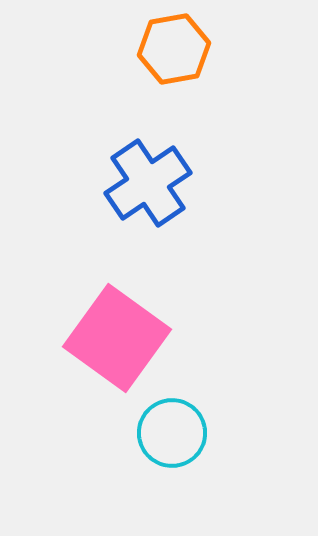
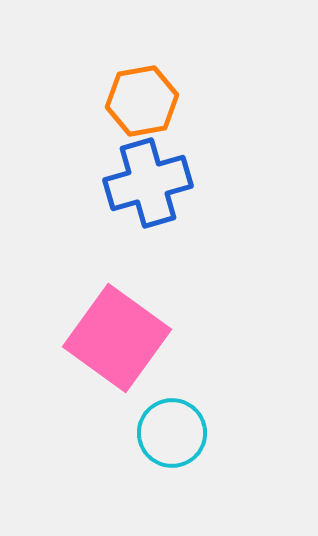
orange hexagon: moved 32 px left, 52 px down
blue cross: rotated 18 degrees clockwise
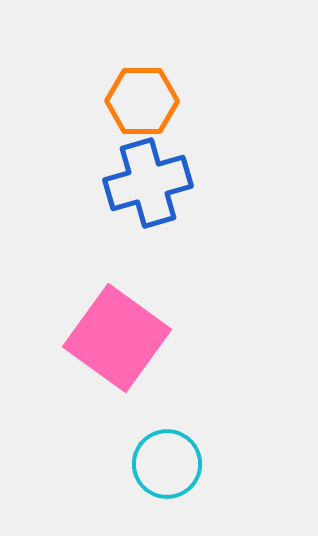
orange hexagon: rotated 10 degrees clockwise
cyan circle: moved 5 px left, 31 px down
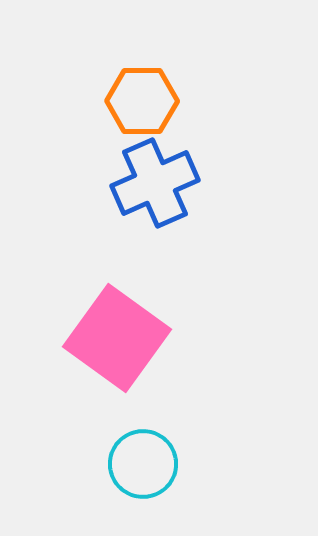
blue cross: moved 7 px right; rotated 8 degrees counterclockwise
cyan circle: moved 24 px left
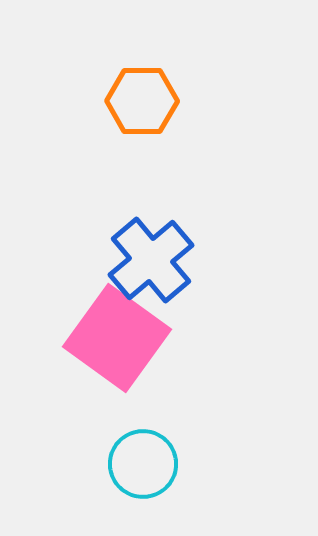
blue cross: moved 4 px left, 77 px down; rotated 16 degrees counterclockwise
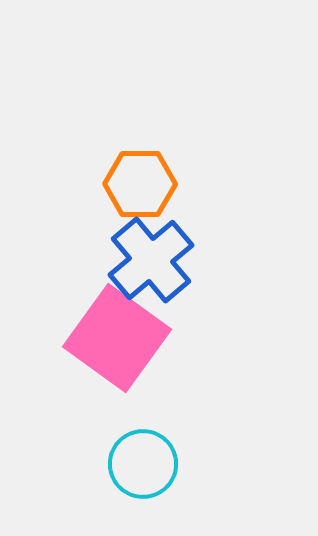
orange hexagon: moved 2 px left, 83 px down
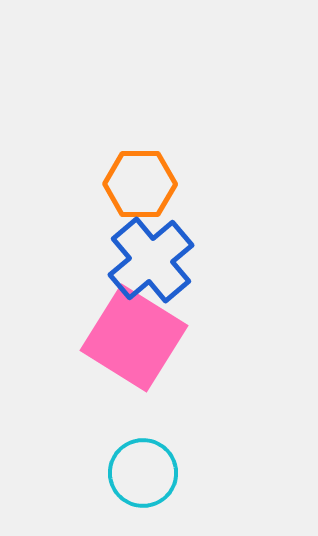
pink square: moved 17 px right; rotated 4 degrees counterclockwise
cyan circle: moved 9 px down
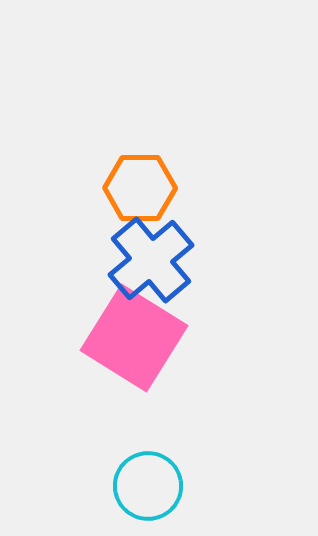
orange hexagon: moved 4 px down
cyan circle: moved 5 px right, 13 px down
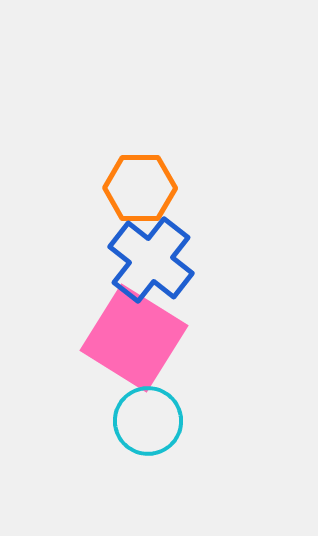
blue cross: rotated 12 degrees counterclockwise
cyan circle: moved 65 px up
